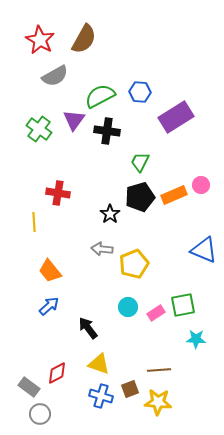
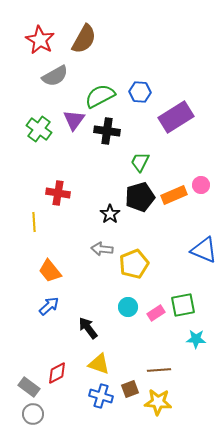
gray circle: moved 7 px left
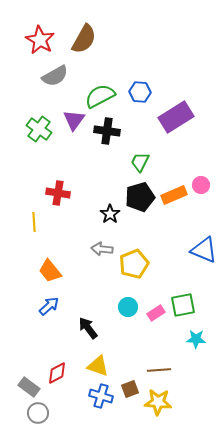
yellow triangle: moved 1 px left, 2 px down
gray circle: moved 5 px right, 1 px up
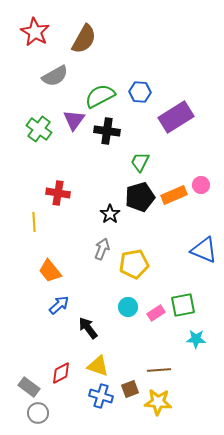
red star: moved 5 px left, 8 px up
gray arrow: rotated 105 degrees clockwise
yellow pentagon: rotated 12 degrees clockwise
blue arrow: moved 10 px right, 1 px up
red diamond: moved 4 px right
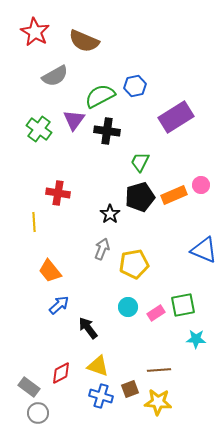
brown semicircle: moved 2 px down; rotated 84 degrees clockwise
blue hexagon: moved 5 px left, 6 px up; rotated 15 degrees counterclockwise
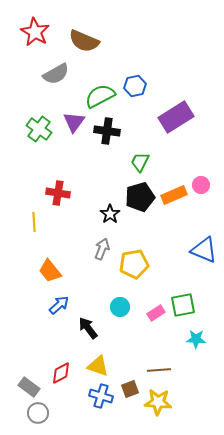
gray semicircle: moved 1 px right, 2 px up
purple triangle: moved 2 px down
cyan circle: moved 8 px left
